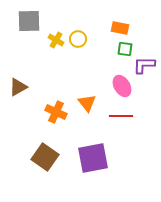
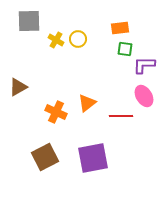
orange rectangle: rotated 18 degrees counterclockwise
pink ellipse: moved 22 px right, 10 px down
orange triangle: rotated 30 degrees clockwise
brown square: rotated 28 degrees clockwise
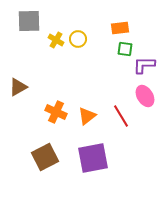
pink ellipse: moved 1 px right
orange triangle: moved 13 px down
red line: rotated 60 degrees clockwise
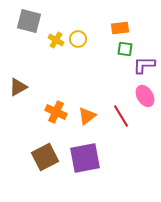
gray square: rotated 15 degrees clockwise
purple square: moved 8 px left
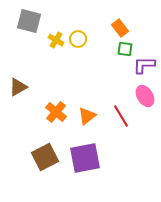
orange rectangle: rotated 60 degrees clockwise
orange cross: rotated 15 degrees clockwise
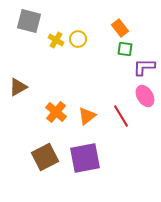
purple L-shape: moved 2 px down
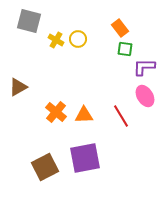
orange triangle: moved 3 px left, 1 px up; rotated 36 degrees clockwise
brown square: moved 10 px down
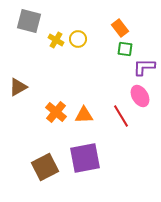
pink ellipse: moved 5 px left
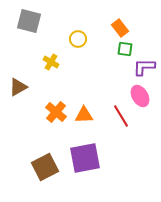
yellow cross: moved 5 px left, 22 px down
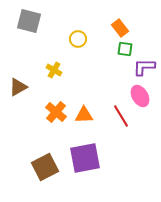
yellow cross: moved 3 px right, 8 px down
